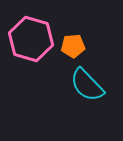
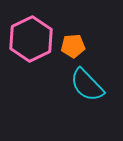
pink hexagon: rotated 18 degrees clockwise
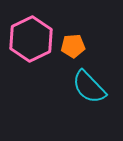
cyan semicircle: moved 2 px right, 2 px down
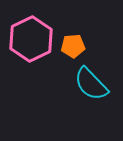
cyan semicircle: moved 2 px right, 3 px up
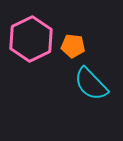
orange pentagon: rotated 10 degrees clockwise
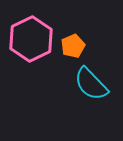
orange pentagon: rotated 30 degrees counterclockwise
